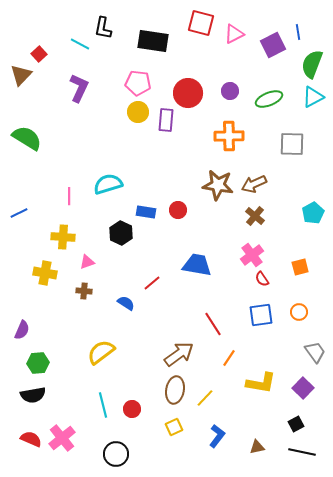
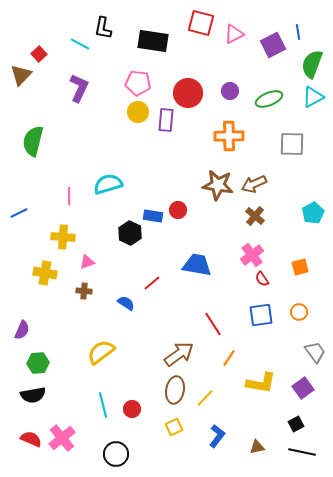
green semicircle at (27, 138): moved 6 px right, 3 px down; rotated 108 degrees counterclockwise
blue rectangle at (146, 212): moved 7 px right, 4 px down
black hexagon at (121, 233): moved 9 px right
purple square at (303, 388): rotated 10 degrees clockwise
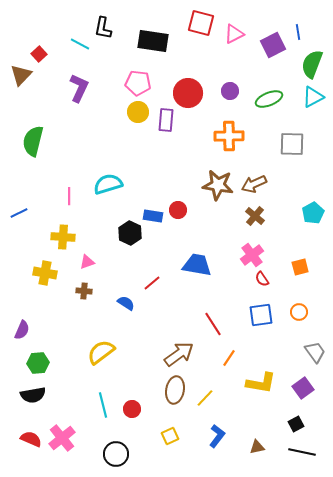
yellow square at (174, 427): moved 4 px left, 9 px down
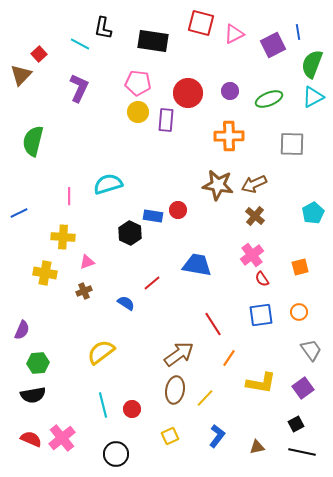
brown cross at (84, 291): rotated 28 degrees counterclockwise
gray trapezoid at (315, 352): moved 4 px left, 2 px up
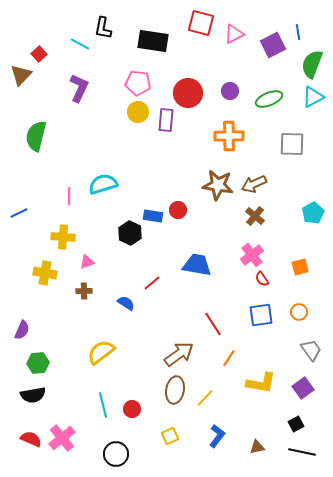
green semicircle at (33, 141): moved 3 px right, 5 px up
cyan semicircle at (108, 184): moved 5 px left
brown cross at (84, 291): rotated 21 degrees clockwise
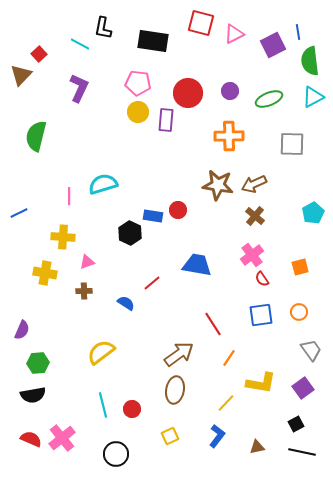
green semicircle at (312, 64): moved 2 px left, 3 px up; rotated 28 degrees counterclockwise
yellow line at (205, 398): moved 21 px right, 5 px down
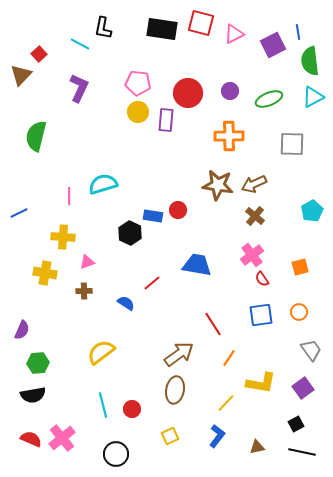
black rectangle at (153, 41): moved 9 px right, 12 px up
cyan pentagon at (313, 213): moved 1 px left, 2 px up
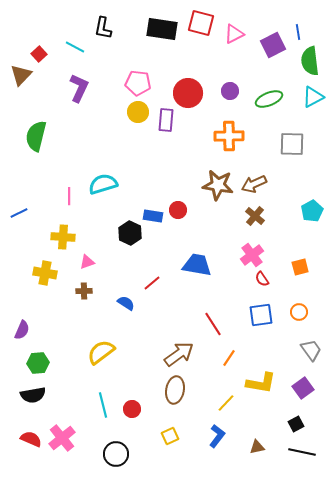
cyan line at (80, 44): moved 5 px left, 3 px down
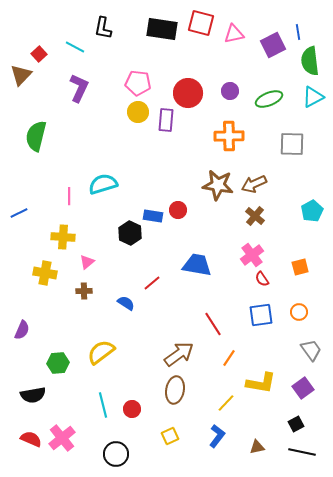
pink triangle at (234, 34): rotated 15 degrees clockwise
pink triangle at (87, 262): rotated 21 degrees counterclockwise
green hexagon at (38, 363): moved 20 px right
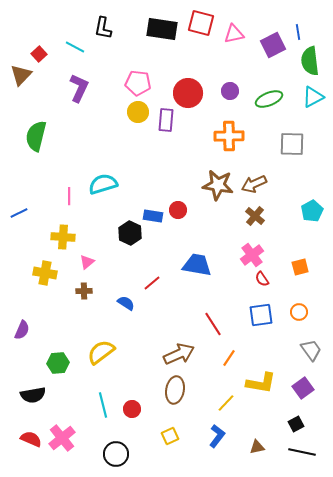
brown arrow at (179, 354): rotated 12 degrees clockwise
